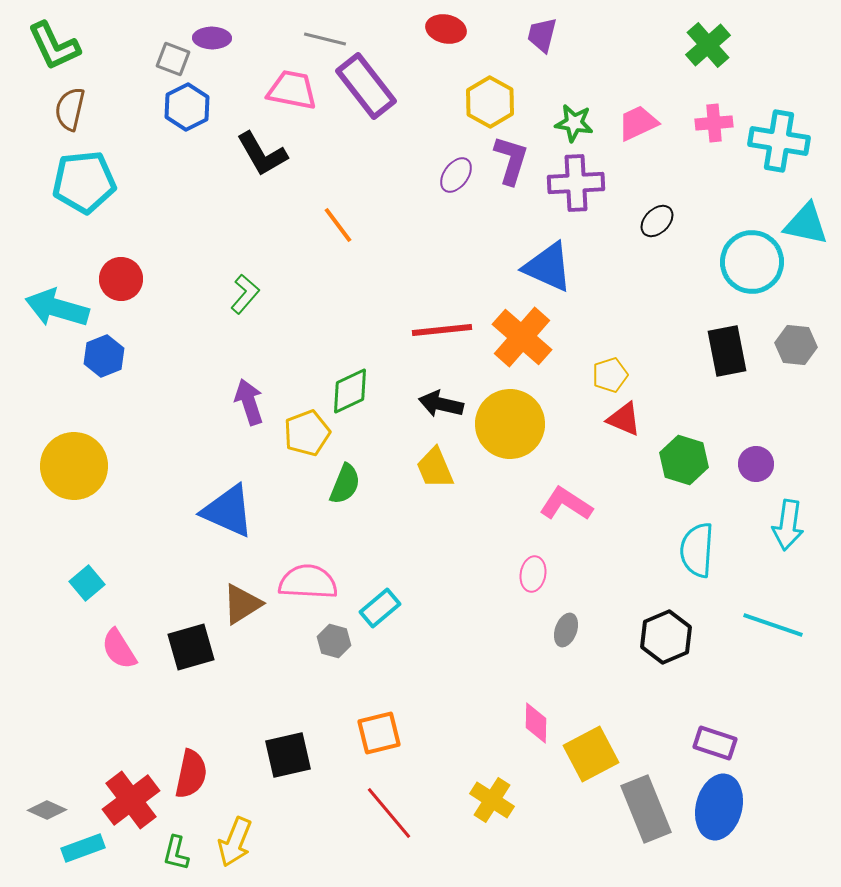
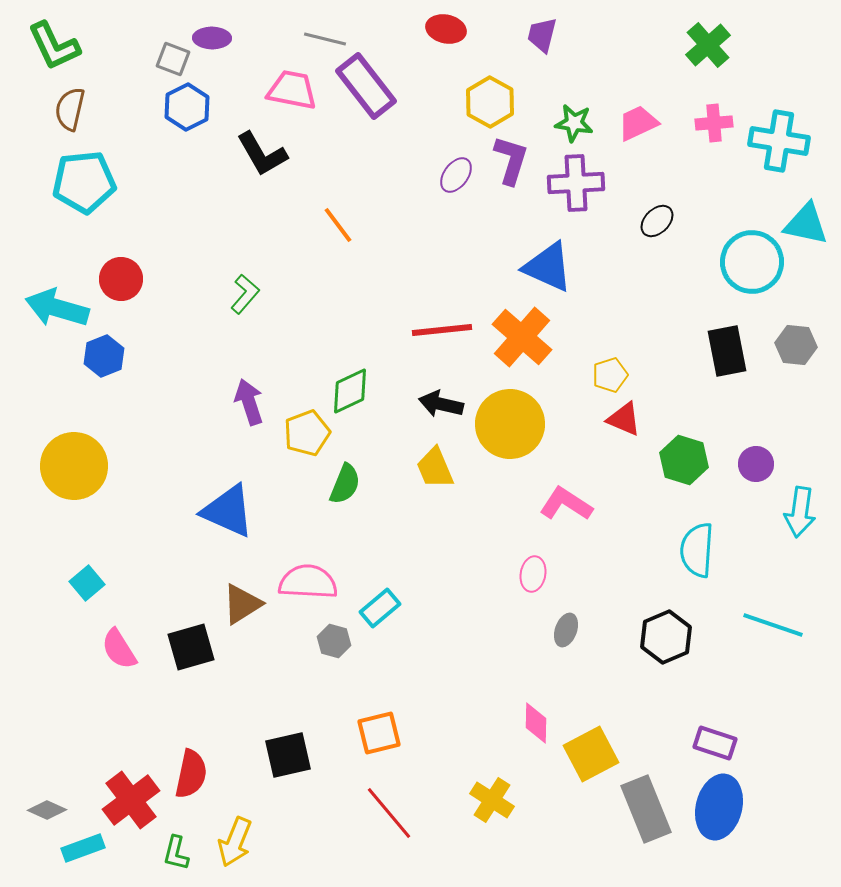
cyan arrow at (788, 525): moved 12 px right, 13 px up
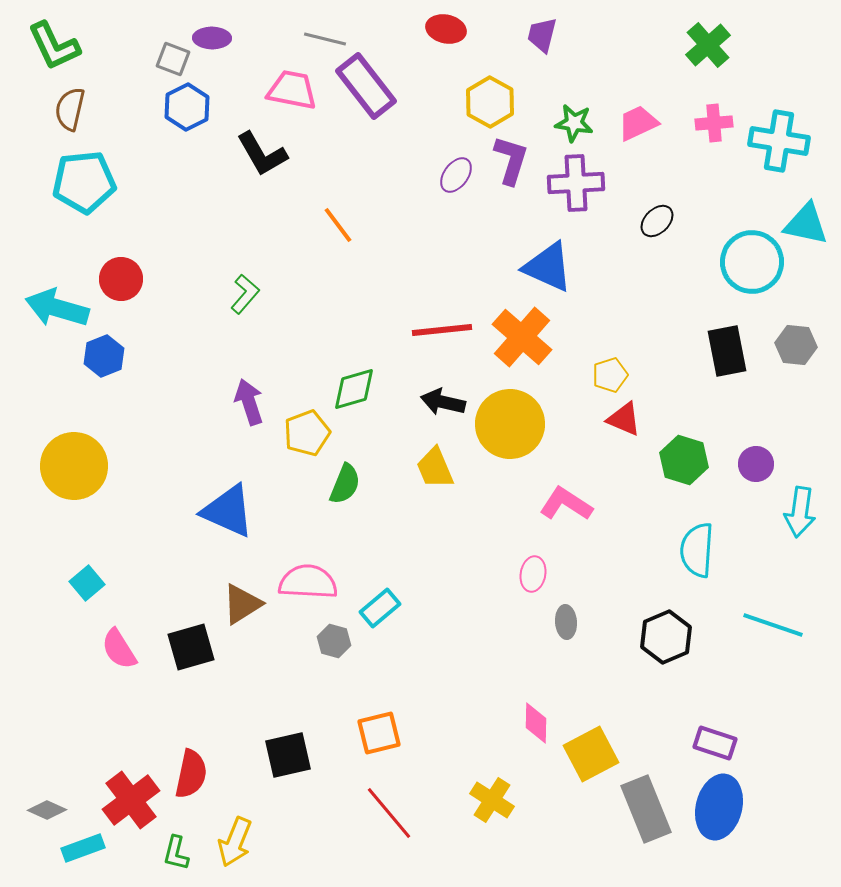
green diamond at (350, 391): moved 4 px right, 2 px up; rotated 9 degrees clockwise
black arrow at (441, 404): moved 2 px right, 2 px up
gray ellipse at (566, 630): moved 8 px up; rotated 24 degrees counterclockwise
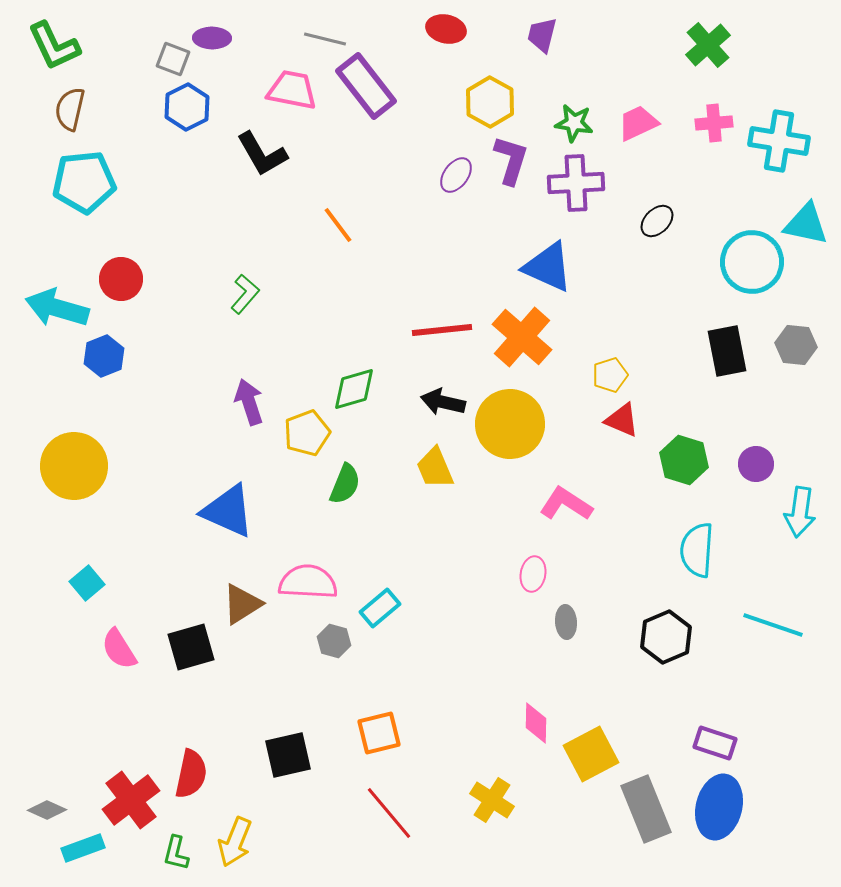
red triangle at (624, 419): moved 2 px left, 1 px down
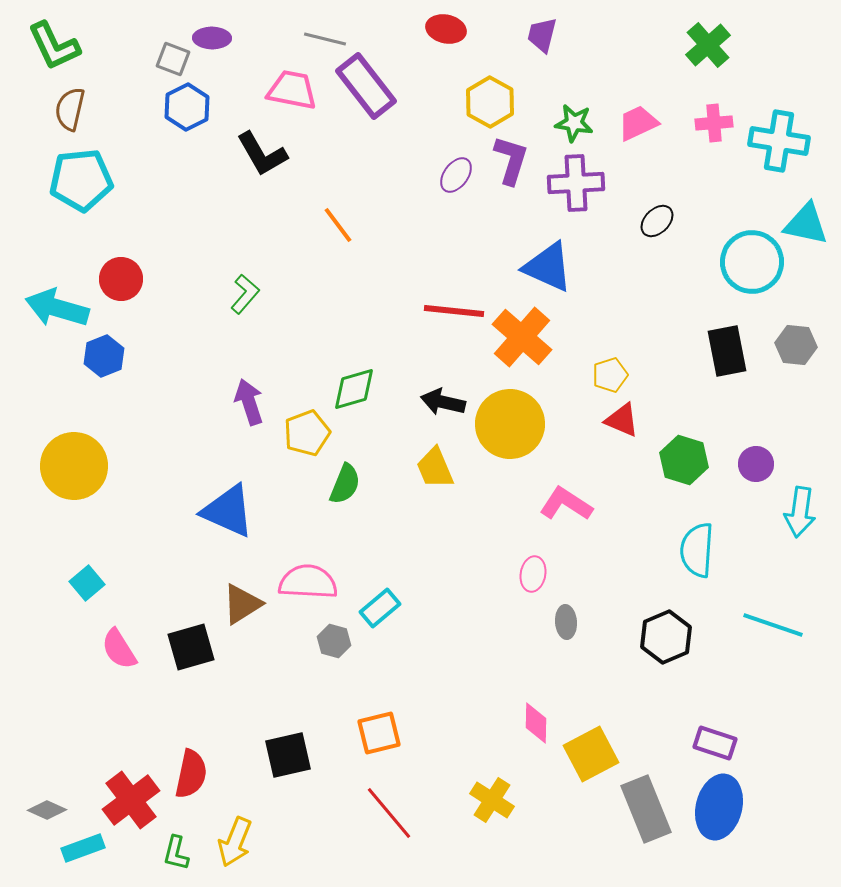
cyan pentagon at (84, 182): moved 3 px left, 2 px up
red line at (442, 330): moved 12 px right, 19 px up; rotated 12 degrees clockwise
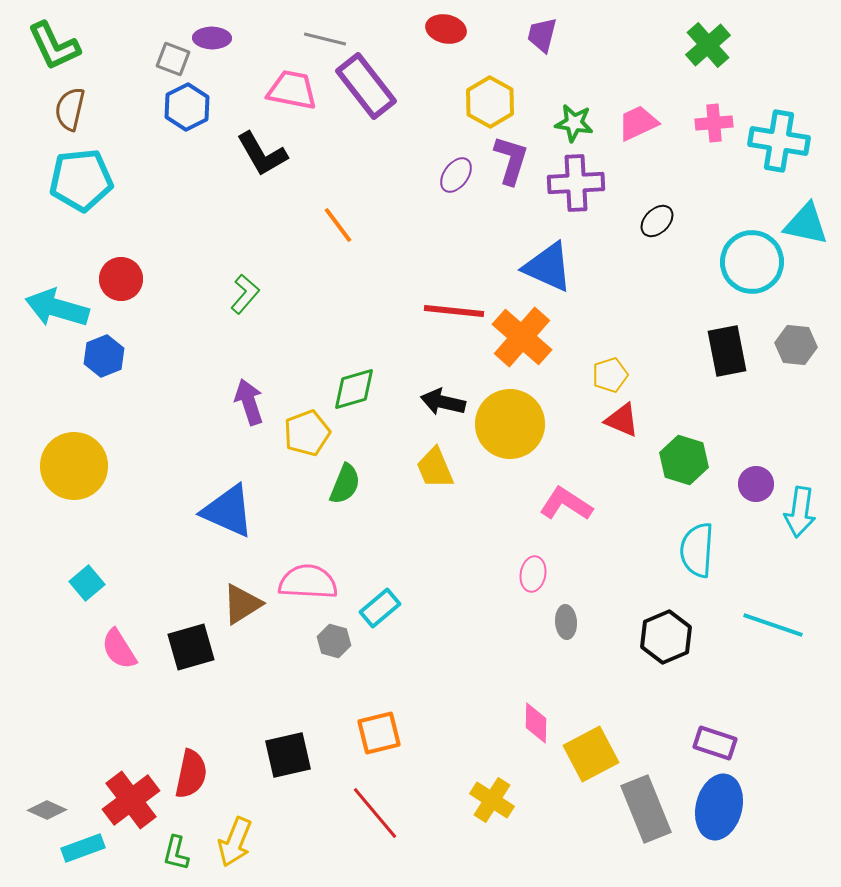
purple circle at (756, 464): moved 20 px down
red line at (389, 813): moved 14 px left
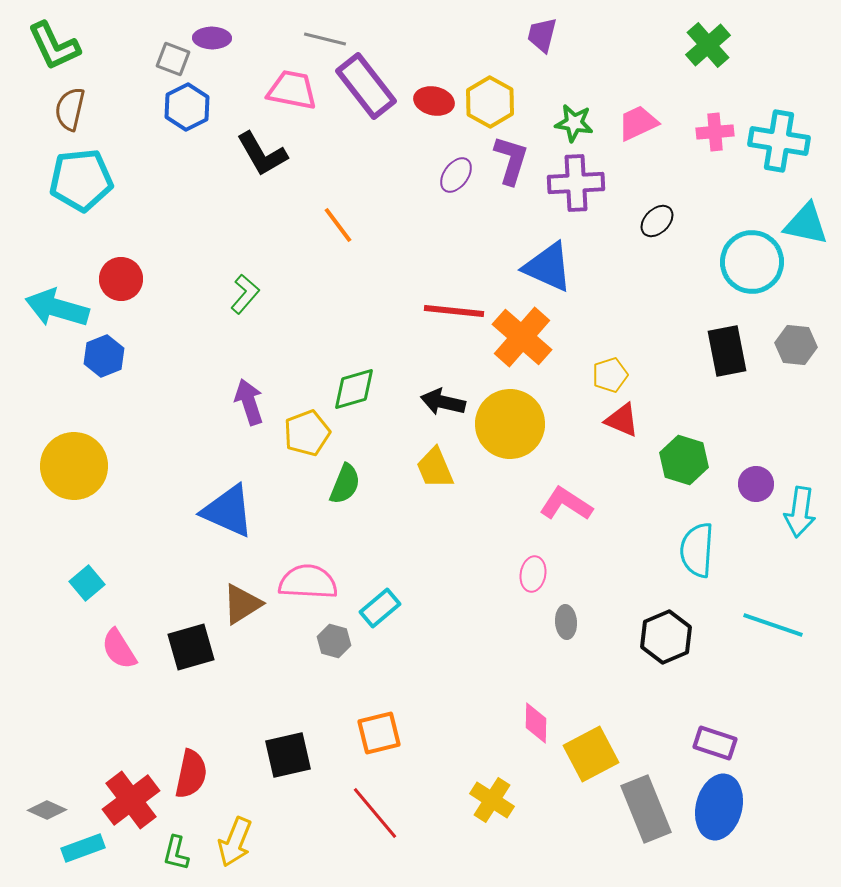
red ellipse at (446, 29): moved 12 px left, 72 px down
pink cross at (714, 123): moved 1 px right, 9 px down
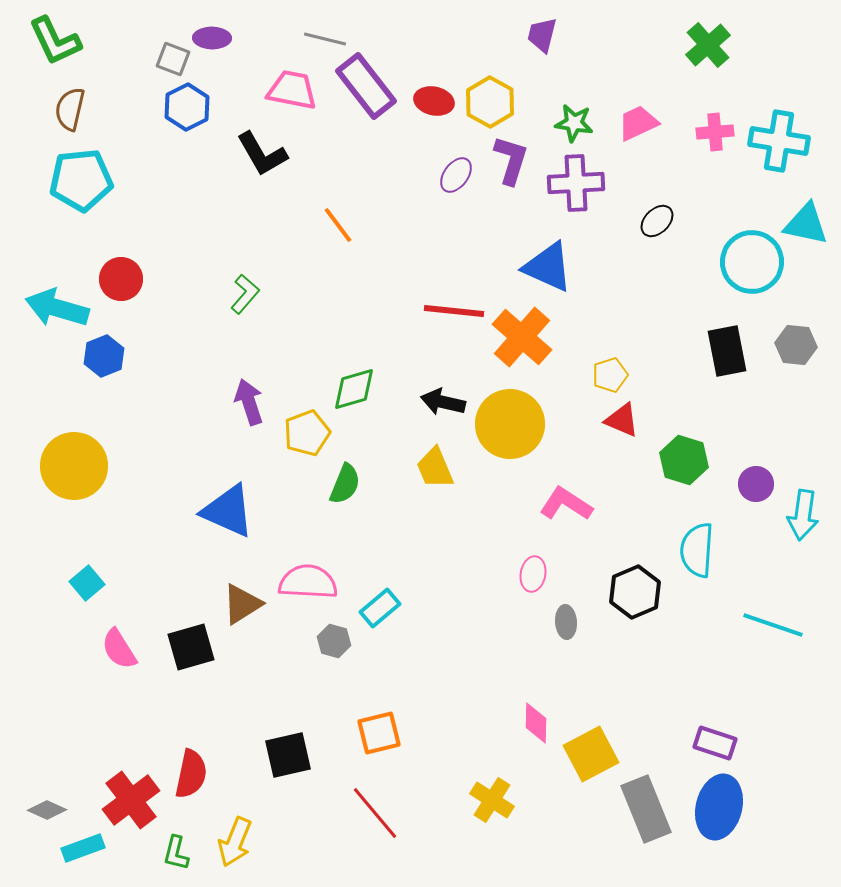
green L-shape at (54, 46): moved 1 px right, 5 px up
cyan arrow at (800, 512): moved 3 px right, 3 px down
black hexagon at (666, 637): moved 31 px left, 45 px up
